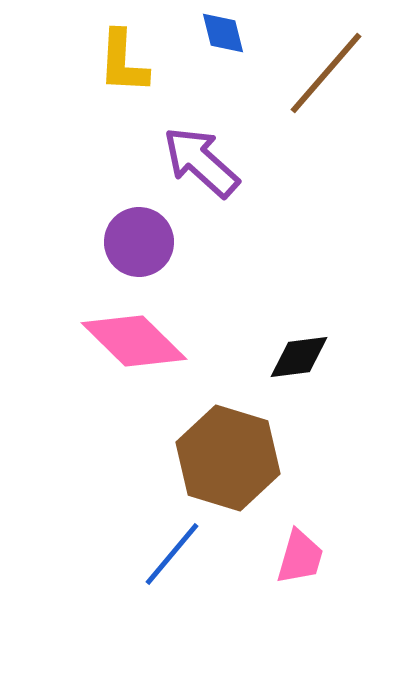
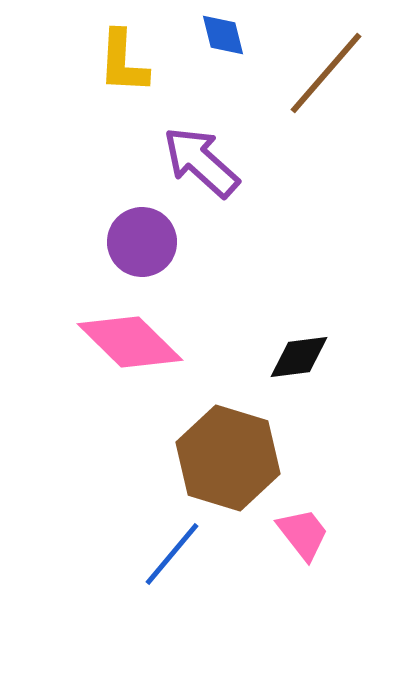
blue diamond: moved 2 px down
purple circle: moved 3 px right
pink diamond: moved 4 px left, 1 px down
pink trapezoid: moved 3 px right, 23 px up; rotated 54 degrees counterclockwise
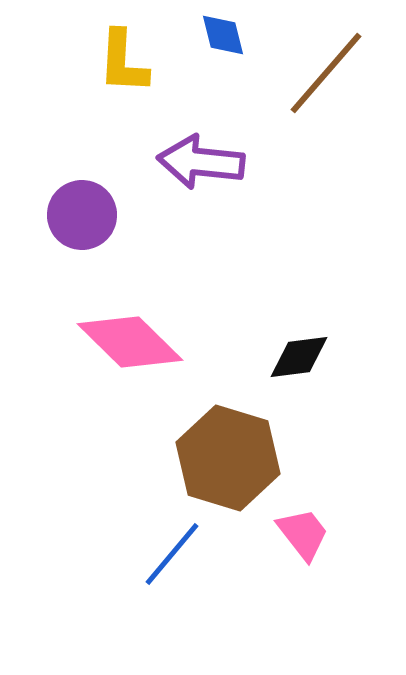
purple arrow: rotated 36 degrees counterclockwise
purple circle: moved 60 px left, 27 px up
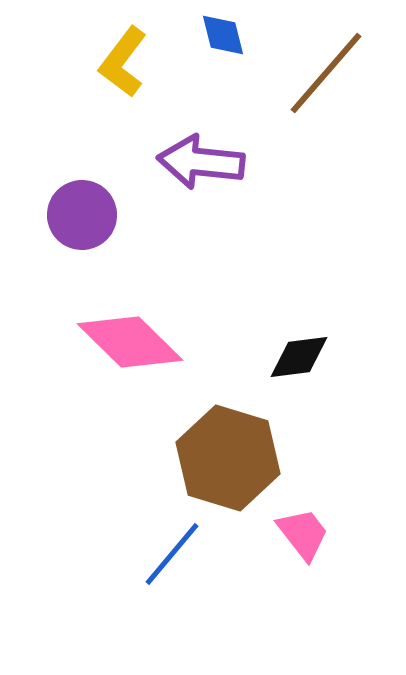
yellow L-shape: rotated 34 degrees clockwise
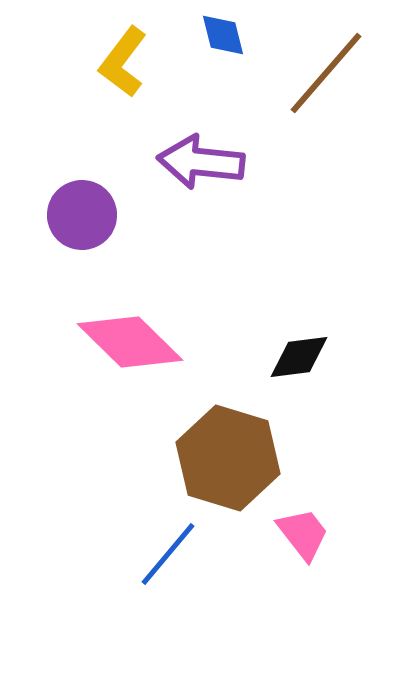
blue line: moved 4 px left
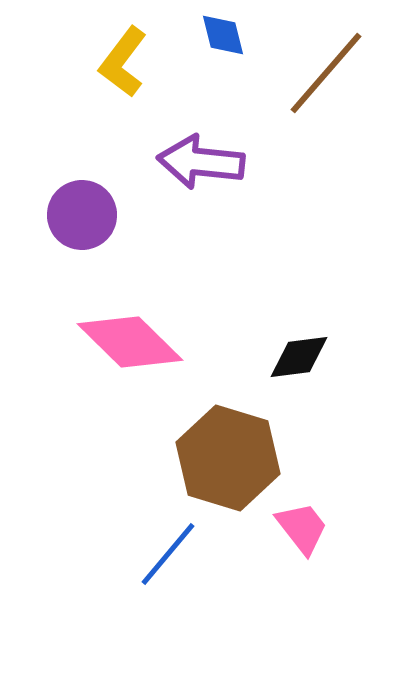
pink trapezoid: moved 1 px left, 6 px up
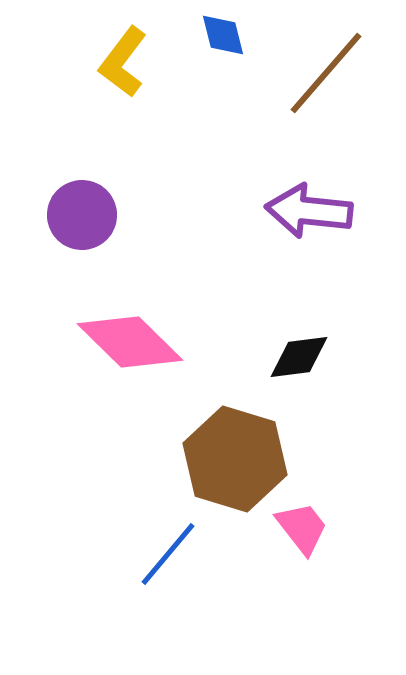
purple arrow: moved 108 px right, 49 px down
brown hexagon: moved 7 px right, 1 px down
